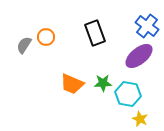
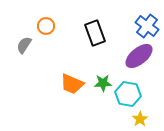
orange circle: moved 11 px up
yellow star: rotated 14 degrees clockwise
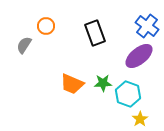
cyan hexagon: rotated 10 degrees clockwise
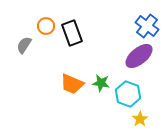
black rectangle: moved 23 px left
green star: moved 2 px left; rotated 12 degrees clockwise
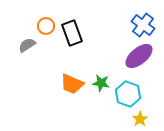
blue cross: moved 4 px left, 1 px up
gray semicircle: moved 3 px right; rotated 24 degrees clockwise
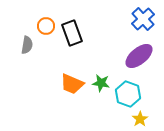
blue cross: moved 6 px up; rotated 10 degrees clockwise
gray semicircle: rotated 132 degrees clockwise
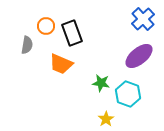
orange trapezoid: moved 11 px left, 20 px up
yellow star: moved 34 px left
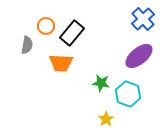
black rectangle: rotated 60 degrees clockwise
orange trapezoid: moved 1 px up; rotated 20 degrees counterclockwise
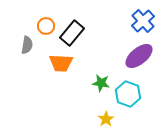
blue cross: moved 2 px down
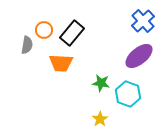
orange circle: moved 2 px left, 4 px down
yellow star: moved 6 px left
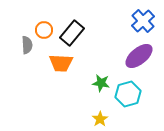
gray semicircle: rotated 12 degrees counterclockwise
cyan hexagon: rotated 25 degrees clockwise
